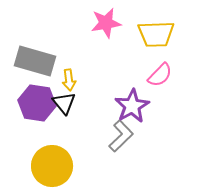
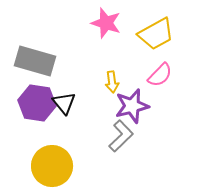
pink star: rotated 28 degrees clockwise
yellow trapezoid: rotated 27 degrees counterclockwise
yellow arrow: moved 43 px right, 2 px down
purple star: rotated 16 degrees clockwise
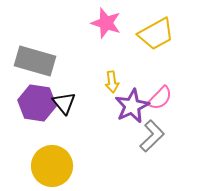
pink semicircle: moved 23 px down
purple star: rotated 12 degrees counterclockwise
gray L-shape: moved 31 px right
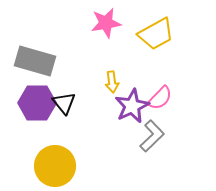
pink star: rotated 28 degrees counterclockwise
purple hexagon: rotated 9 degrees counterclockwise
yellow circle: moved 3 px right
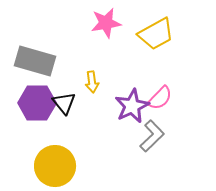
yellow arrow: moved 20 px left
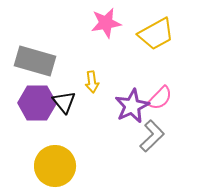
black triangle: moved 1 px up
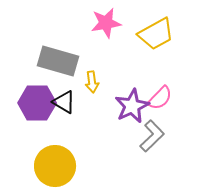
gray rectangle: moved 23 px right
black triangle: rotated 20 degrees counterclockwise
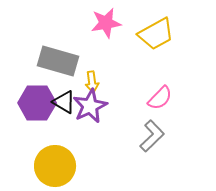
purple star: moved 42 px left
